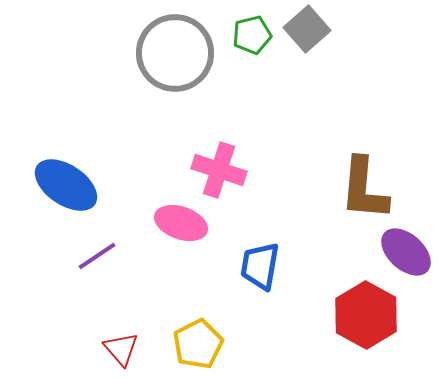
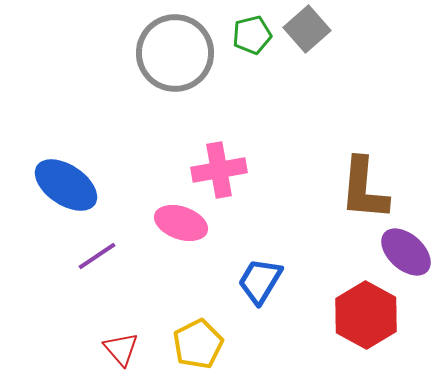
pink cross: rotated 28 degrees counterclockwise
blue trapezoid: moved 15 px down; rotated 21 degrees clockwise
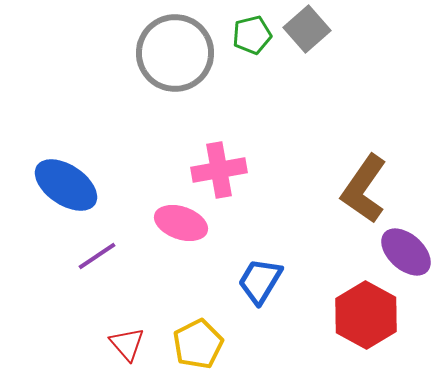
brown L-shape: rotated 30 degrees clockwise
red triangle: moved 6 px right, 5 px up
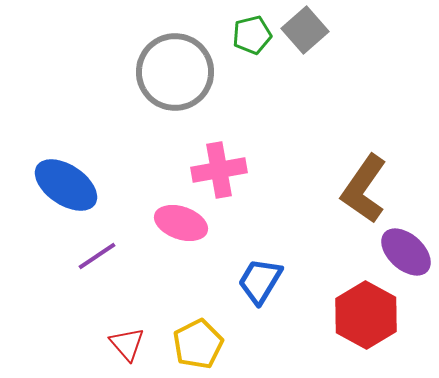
gray square: moved 2 px left, 1 px down
gray circle: moved 19 px down
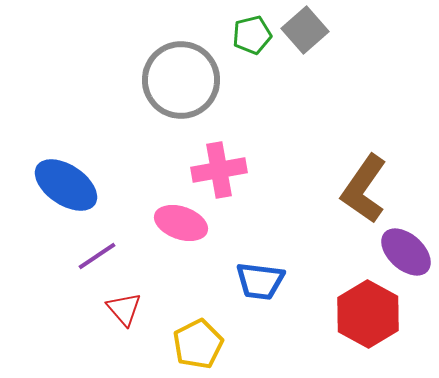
gray circle: moved 6 px right, 8 px down
blue trapezoid: rotated 114 degrees counterclockwise
red hexagon: moved 2 px right, 1 px up
red triangle: moved 3 px left, 35 px up
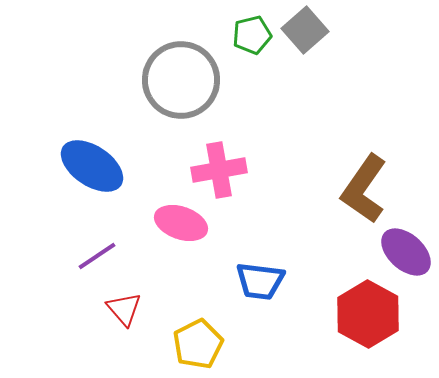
blue ellipse: moved 26 px right, 19 px up
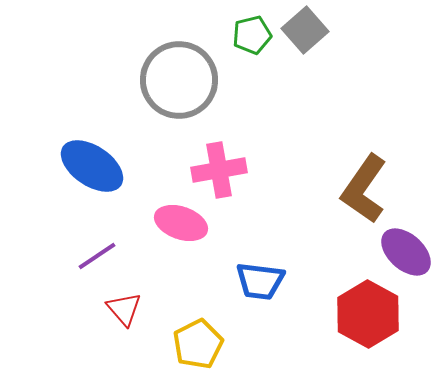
gray circle: moved 2 px left
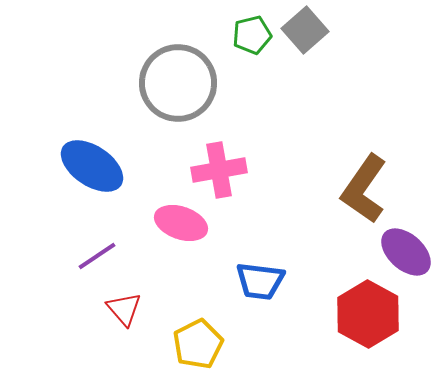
gray circle: moved 1 px left, 3 px down
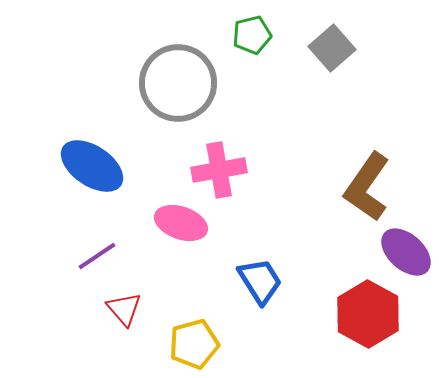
gray square: moved 27 px right, 18 px down
brown L-shape: moved 3 px right, 2 px up
blue trapezoid: rotated 129 degrees counterclockwise
yellow pentagon: moved 4 px left; rotated 12 degrees clockwise
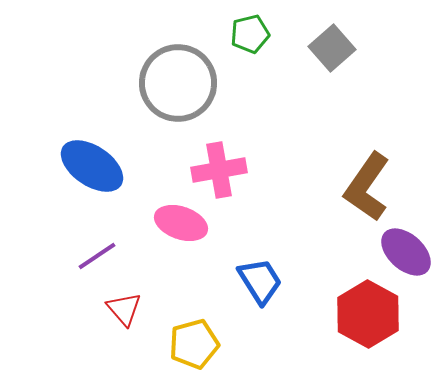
green pentagon: moved 2 px left, 1 px up
